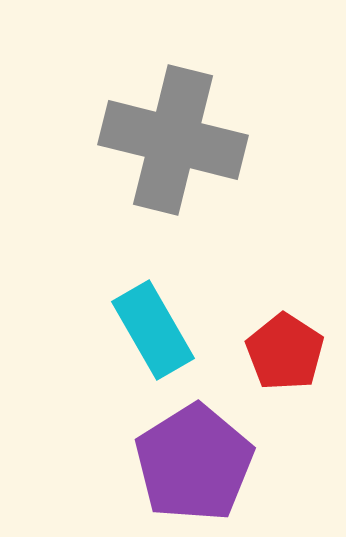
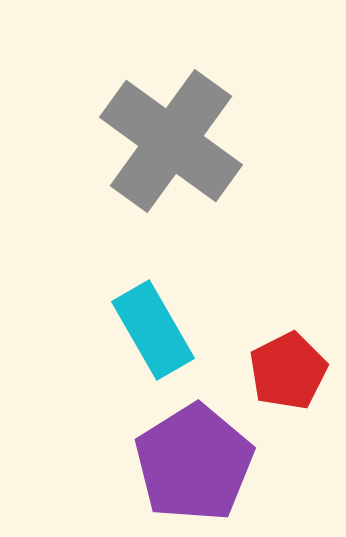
gray cross: moved 2 px left, 1 px down; rotated 22 degrees clockwise
red pentagon: moved 3 px right, 19 px down; rotated 12 degrees clockwise
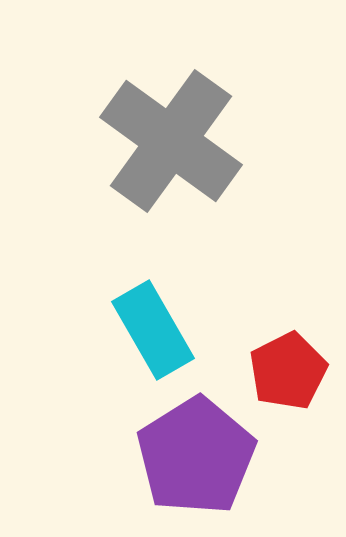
purple pentagon: moved 2 px right, 7 px up
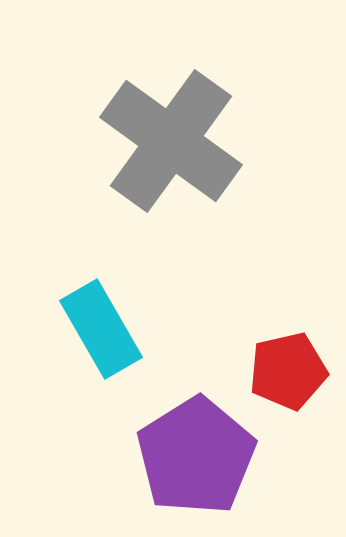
cyan rectangle: moved 52 px left, 1 px up
red pentagon: rotated 14 degrees clockwise
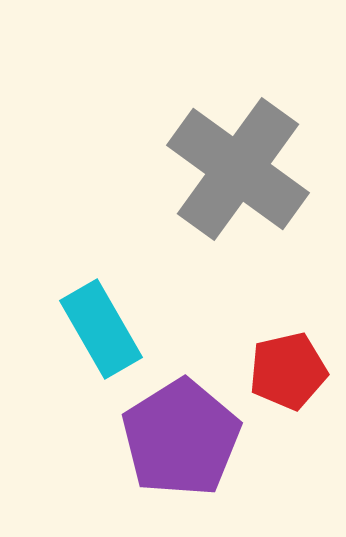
gray cross: moved 67 px right, 28 px down
purple pentagon: moved 15 px left, 18 px up
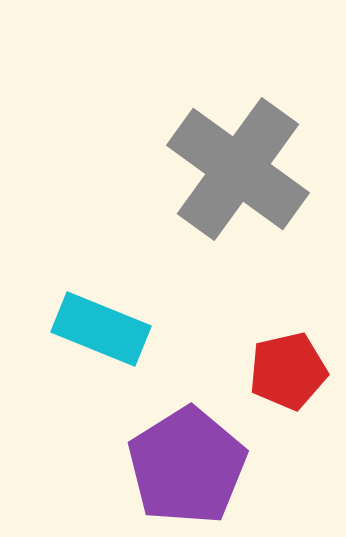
cyan rectangle: rotated 38 degrees counterclockwise
purple pentagon: moved 6 px right, 28 px down
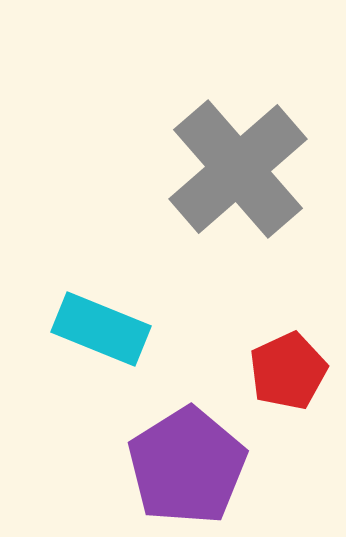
gray cross: rotated 13 degrees clockwise
red pentagon: rotated 12 degrees counterclockwise
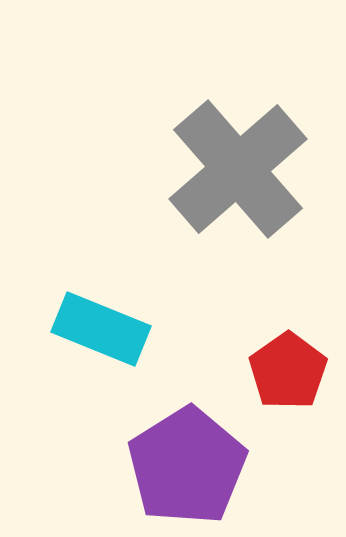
red pentagon: rotated 10 degrees counterclockwise
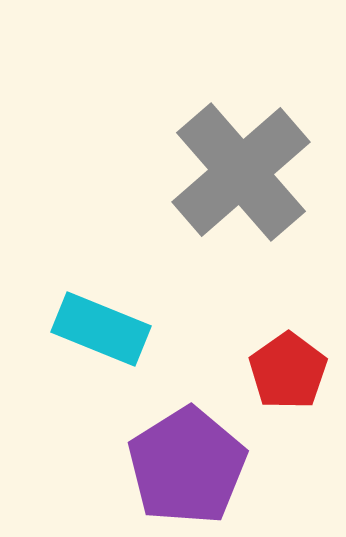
gray cross: moved 3 px right, 3 px down
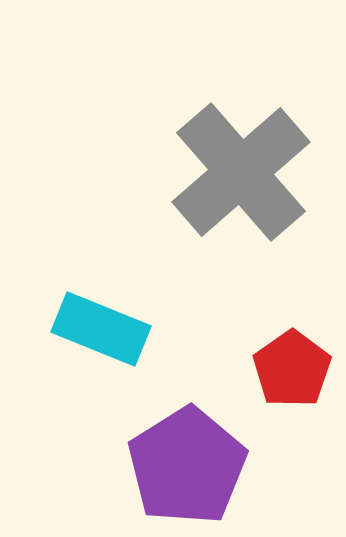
red pentagon: moved 4 px right, 2 px up
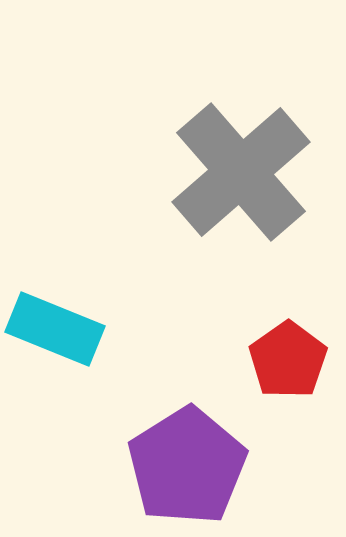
cyan rectangle: moved 46 px left
red pentagon: moved 4 px left, 9 px up
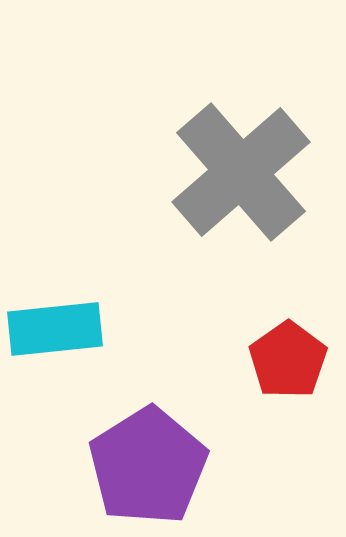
cyan rectangle: rotated 28 degrees counterclockwise
purple pentagon: moved 39 px left
